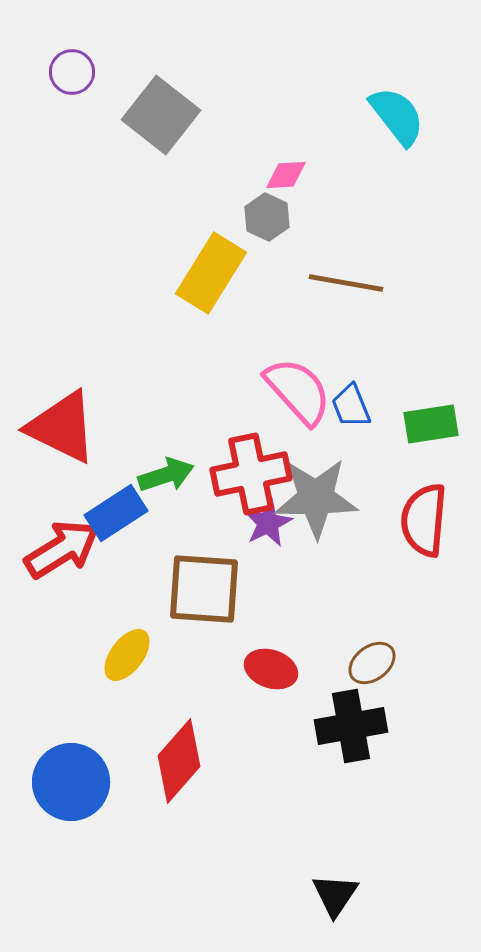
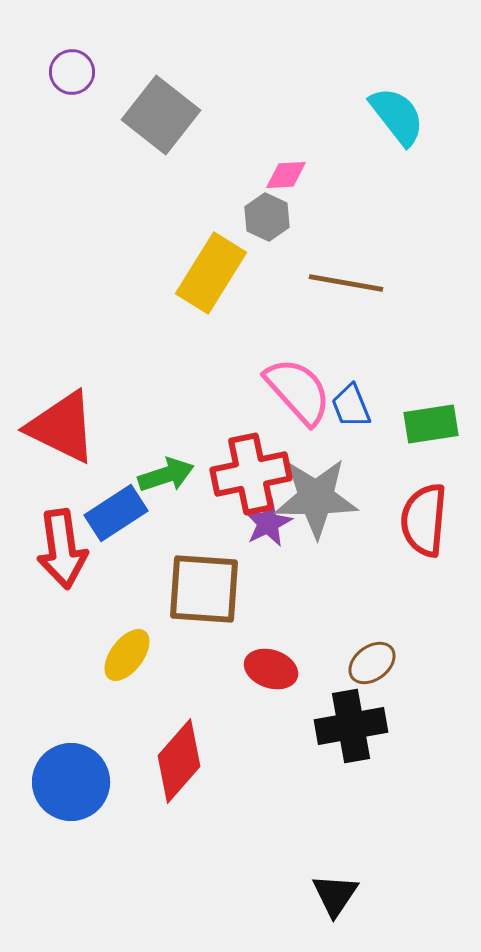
red arrow: rotated 114 degrees clockwise
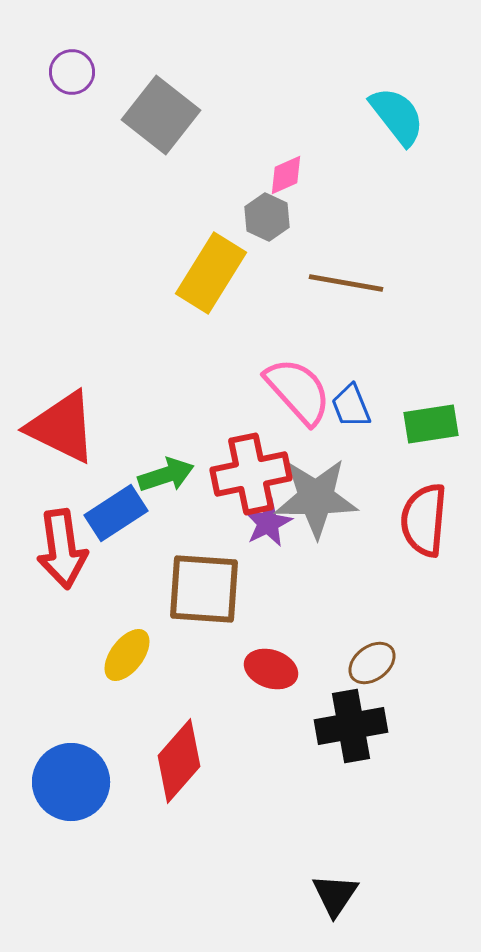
pink diamond: rotated 21 degrees counterclockwise
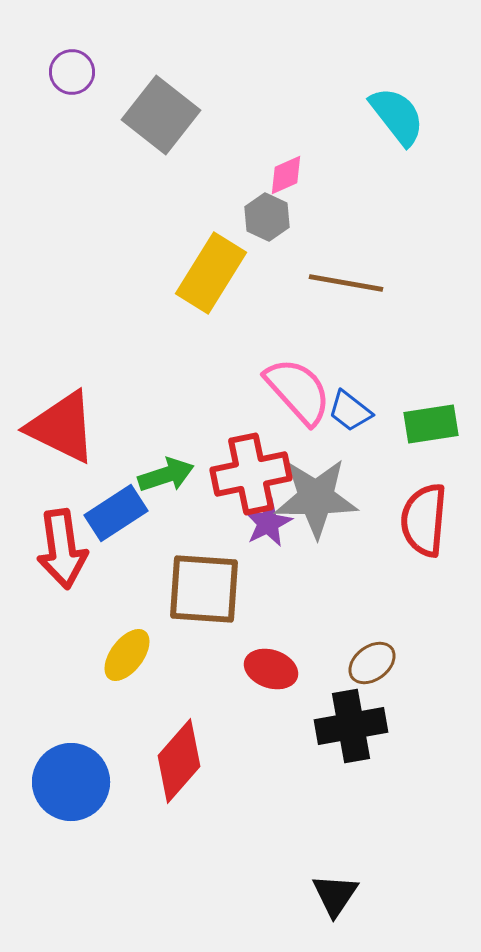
blue trapezoid: moved 1 px left, 5 px down; rotated 30 degrees counterclockwise
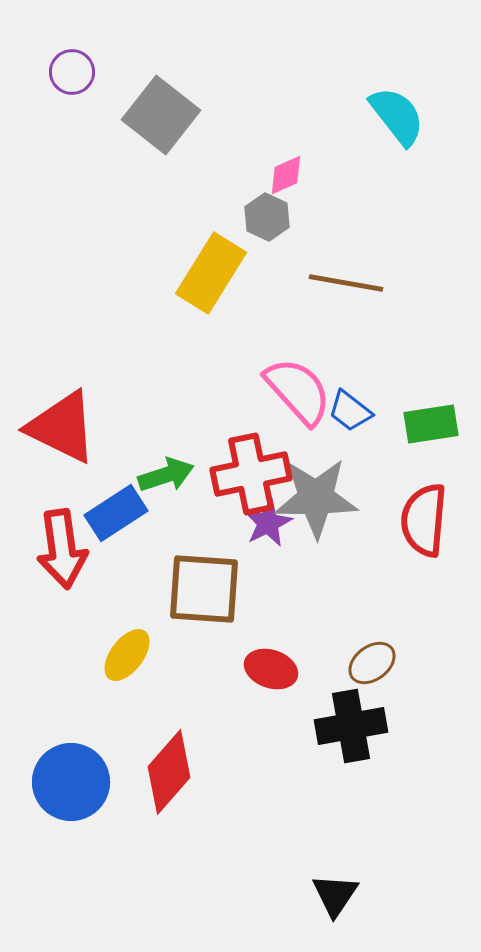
red diamond: moved 10 px left, 11 px down
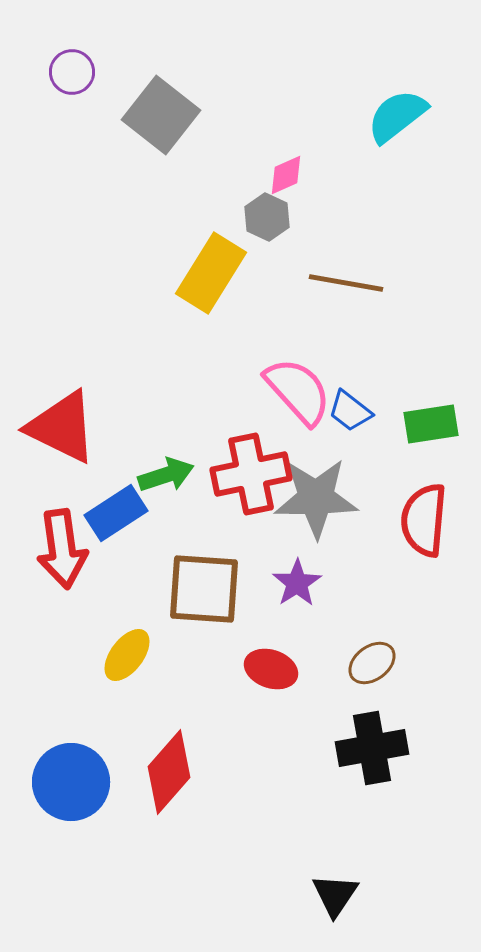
cyan semicircle: rotated 90 degrees counterclockwise
purple star: moved 29 px right, 60 px down; rotated 6 degrees counterclockwise
black cross: moved 21 px right, 22 px down
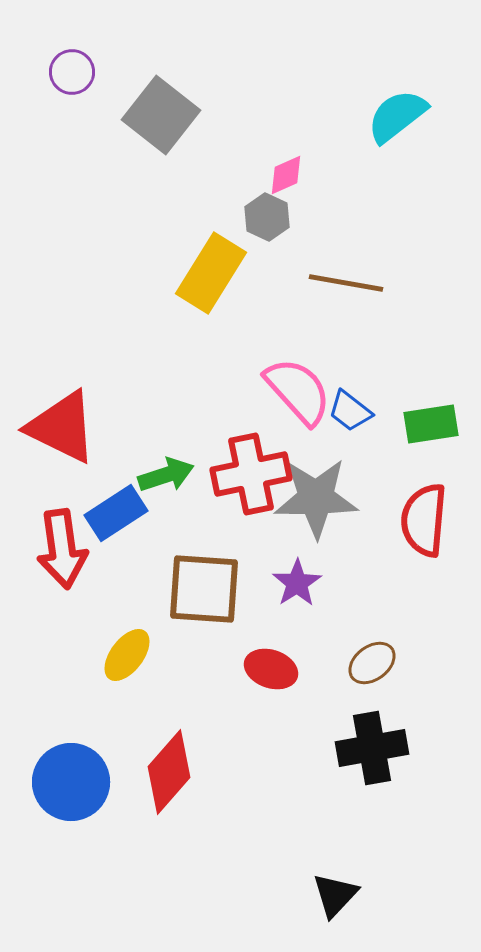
black triangle: rotated 9 degrees clockwise
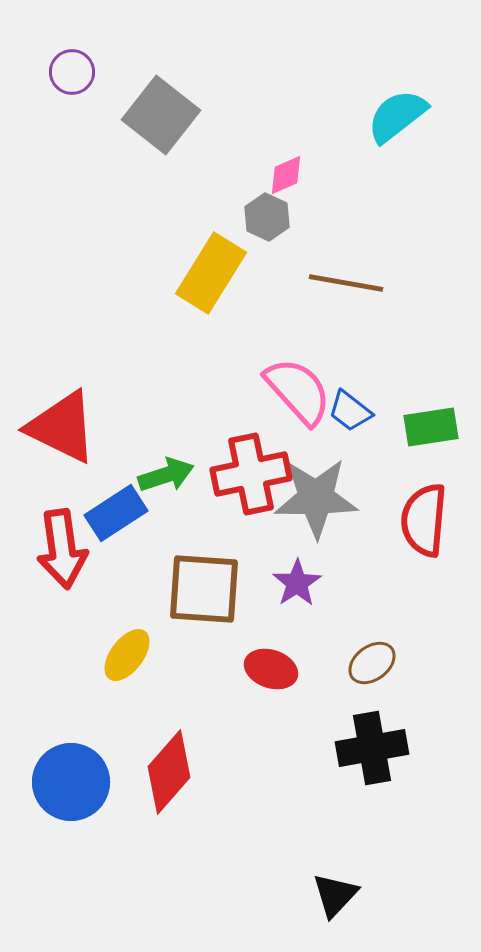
green rectangle: moved 3 px down
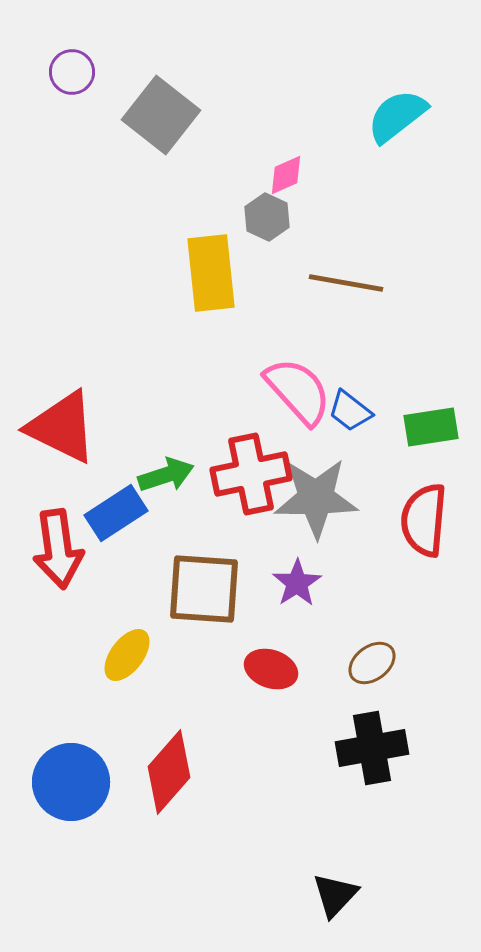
yellow rectangle: rotated 38 degrees counterclockwise
red arrow: moved 4 px left
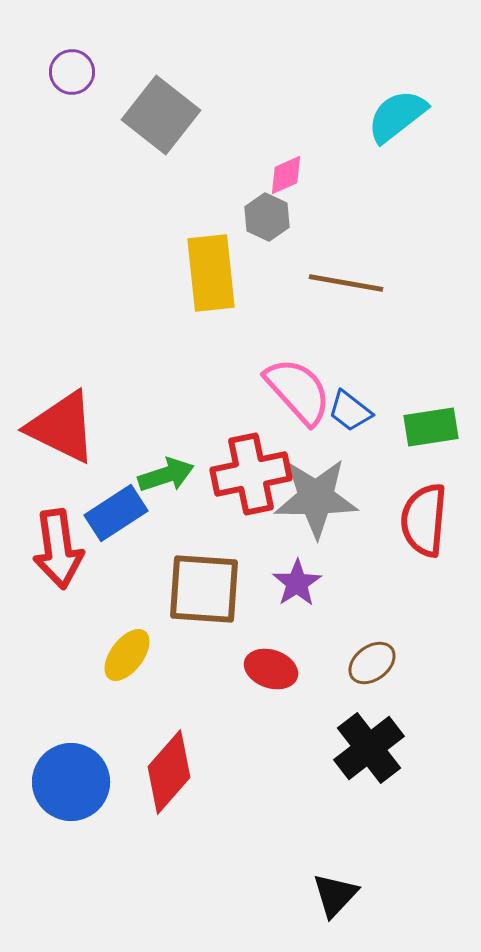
black cross: moved 3 px left; rotated 28 degrees counterclockwise
